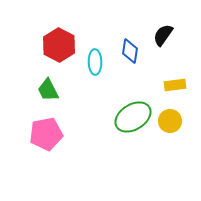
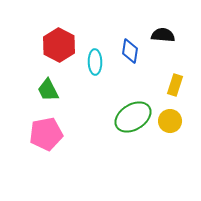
black semicircle: rotated 60 degrees clockwise
yellow rectangle: rotated 65 degrees counterclockwise
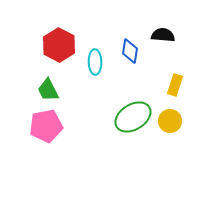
pink pentagon: moved 8 px up
